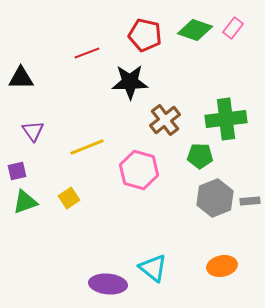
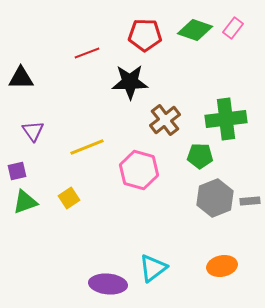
red pentagon: rotated 12 degrees counterclockwise
cyan triangle: rotated 44 degrees clockwise
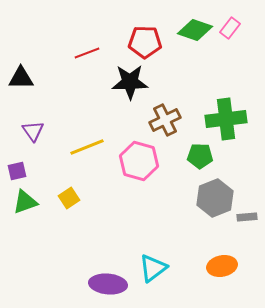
pink rectangle: moved 3 px left
red pentagon: moved 7 px down
brown cross: rotated 12 degrees clockwise
pink hexagon: moved 9 px up
gray rectangle: moved 3 px left, 16 px down
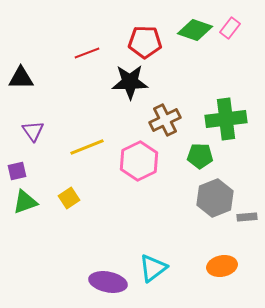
pink hexagon: rotated 18 degrees clockwise
purple ellipse: moved 2 px up; rotated 6 degrees clockwise
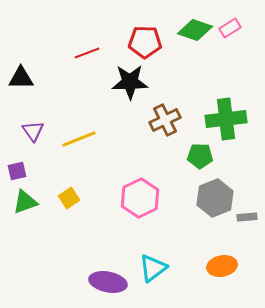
pink rectangle: rotated 20 degrees clockwise
yellow line: moved 8 px left, 8 px up
pink hexagon: moved 1 px right, 37 px down
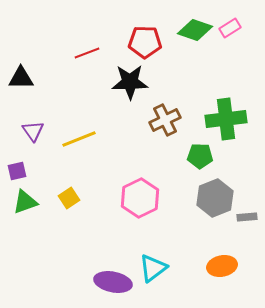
purple ellipse: moved 5 px right
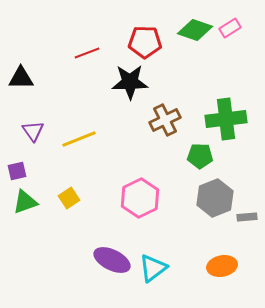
purple ellipse: moved 1 px left, 22 px up; rotated 15 degrees clockwise
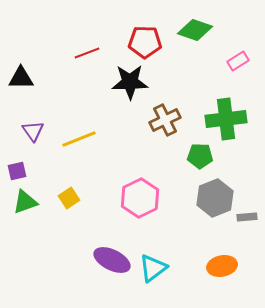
pink rectangle: moved 8 px right, 33 px down
